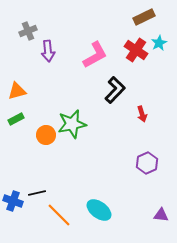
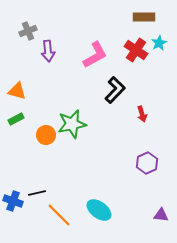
brown rectangle: rotated 25 degrees clockwise
orange triangle: rotated 30 degrees clockwise
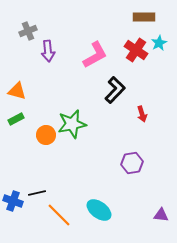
purple hexagon: moved 15 px left; rotated 15 degrees clockwise
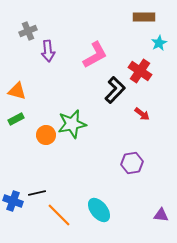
red cross: moved 4 px right, 21 px down
red arrow: rotated 35 degrees counterclockwise
cyan ellipse: rotated 15 degrees clockwise
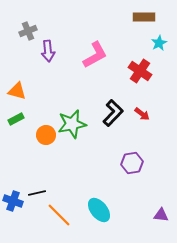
black L-shape: moved 2 px left, 23 px down
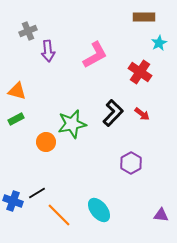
red cross: moved 1 px down
orange circle: moved 7 px down
purple hexagon: moved 1 px left; rotated 20 degrees counterclockwise
black line: rotated 18 degrees counterclockwise
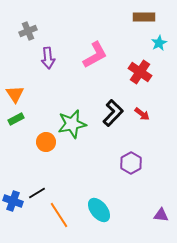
purple arrow: moved 7 px down
orange triangle: moved 2 px left, 3 px down; rotated 42 degrees clockwise
orange line: rotated 12 degrees clockwise
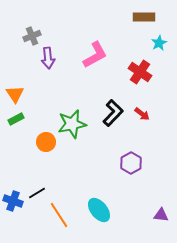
gray cross: moved 4 px right, 5 px down
